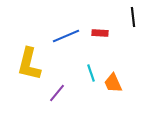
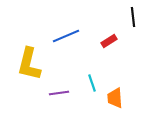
red rectangle: moved 9 px right, 8 px down; rotated 35 degrees counterclockwise
cyan line: moved 1 px right, 10 px down
orange trapezoid: moved 2 px right, 15 px down; rotated 20 degrees clockwise
purple line: moved 2 px right; rotated 42 degrees clockwise
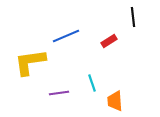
yellow L-shape: moved 1 px right, 2 px up; rotated 68 degrees clockwise
orange trapezoid: moved 3 px down
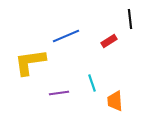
black line: moved 3 px left, 2 px down
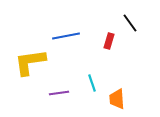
black line: moved 4 px down; rotated 30 degrees counterclockwise
blue line: rotated 12 degrees clockwise
red rectangle: rotated 42 degrees counterclockwise
orange trapezoid: moved 2 px right, 2 px up
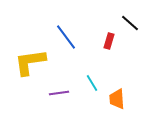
black line: rotated 12 degrees counterclockwise
blue line: moved 1 px down; rotated 64 degrees clockwise
cyan line: rotated 12 degrees counterclockwise
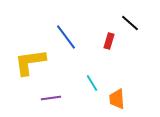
purple line: moved 8 px left, 5 px down
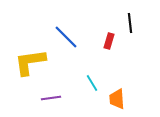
black line: rotated 42 degrees clockwise
blue line: rotated 8 degrees counterclockwise
